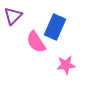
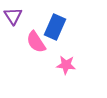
purple triangle: rotated 18 degrees counterclockwise
pink star: rotated 12 degrees clockwise
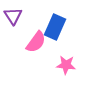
pink semicircle: rotated 110 degrees counterclockwise
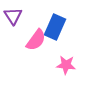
pink semicircle: moved 2 px up
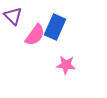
purple triangle: rotated 12 degrees counterclockwise
pink semicircle: moved 1 px left, 5 px up
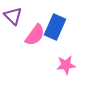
pink star: rotated 12 degrees counterclockwise
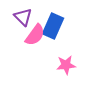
purple triangle: moved 10 px right, 1 px down
blue rectangle: moved 2 px left, 1 px up
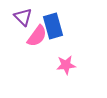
blue rectangle: rotated 40 degrees counterclockwise
pink semicircle: moved 2 px right, 1 px down
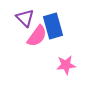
purple triangle: moved 2 px right, 1 px down
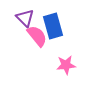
pink semicircle: rotated 75 degrees counterclockwise
